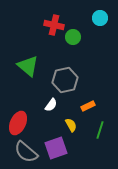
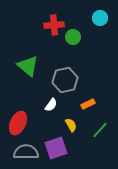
red cross: rotated 18 degrees counterclockwise
orange rectangle: moved 2 px up
green line: rotated 24 degrees clockwise
gray semicircle: rotated 140 degrees clockwise
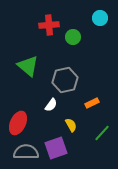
red cross: moved 5 px left
orange rectangle: moved 4 px right, 1 px up
green line: moved 2 px right, 3 px down
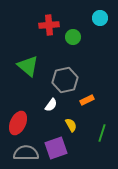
orange rectangle: moved 5 px left, 3 px up
green line: rotated 24 degrees counterclockwise
gray semicircle: moved 1 px down
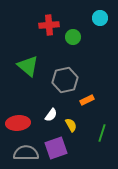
white semicircle: moved 10 px down
red ellipse: rotated 60 degrees clockwise
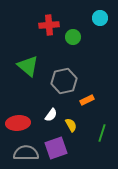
gray hexagon: moved 1 px left, 1 px down
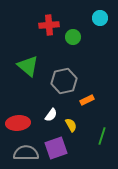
green line: moved 3 px down
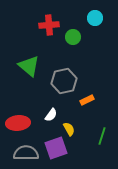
cyan circle: moved 5 px left
green triangle: moved 1 px right
yellow semicircle: moved 2 px left, 4 px down
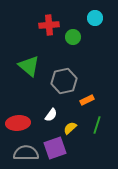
yellow semicircle: moved 1 px right, 1 px up; rotated 104 degrees counterclockwise
green line: moved 5 px left, 11 px up
purple square: moved 1 px left
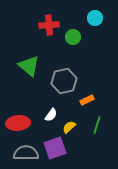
yellow semicircle: moved 1 px left, 1 px up
